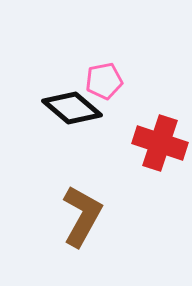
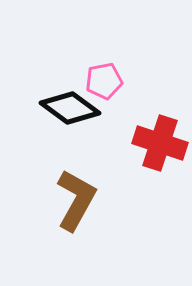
black diamond: moved 2 px left; rotated 4 degrees counterclockwise
brown L-shape: moved 6 px left, 16 px up
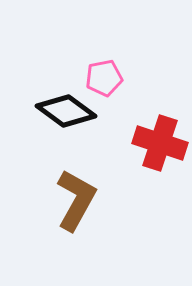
pink pentagon: moved 3 px up
black diamond: moved 4 px left, 3 px down
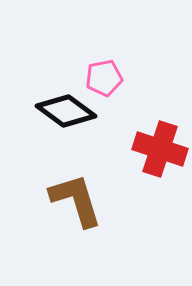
red cross: moved 6 px down
brown L-shape: rotated 46 degrees counterclockwise
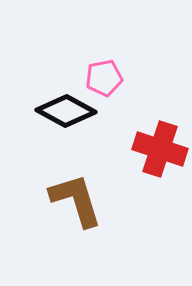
black diamond: rotated 8 degrees counterclockwise
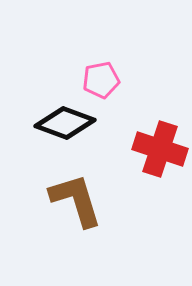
pink pentagon: moved 3 px left, 2 px down
black diamond: moved 1 px left, 12 px down; rotated 8 degrees counterclockwise
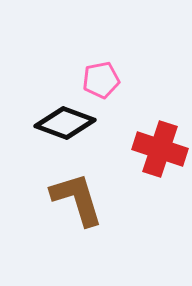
brown L-shape: moved 1 px right, 1 px up
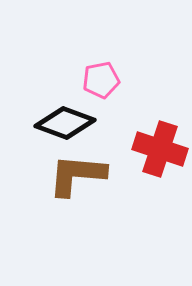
brown L-shape: moved 24 px up; rotated 68 degrees counterclockwise
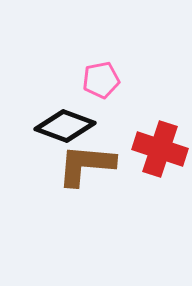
black diamond: moved 3 px down
brown L-shape: moved 9 px right, 10 px up
